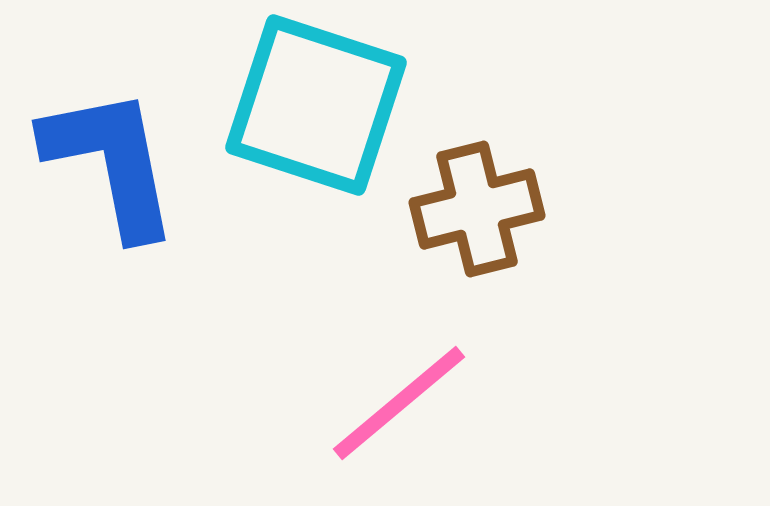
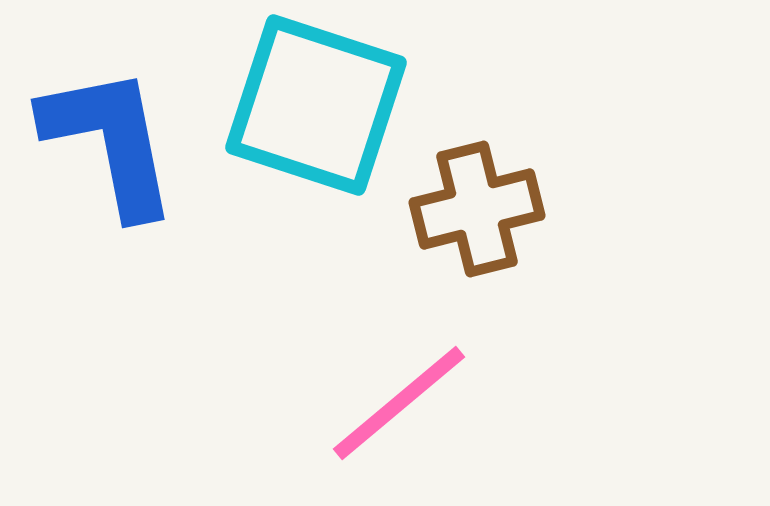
blue L-shape: moved 1 px left, 21 px up
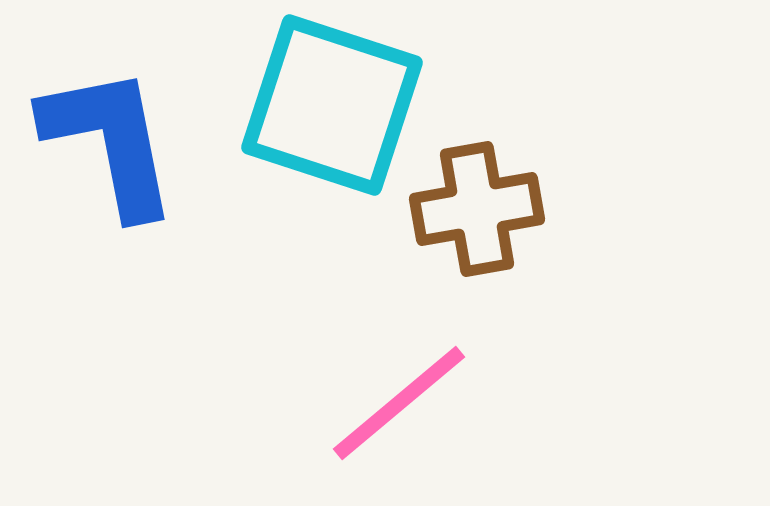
cyan square: moved 16 px right
brown cross: rotated 4 degrees clockwise
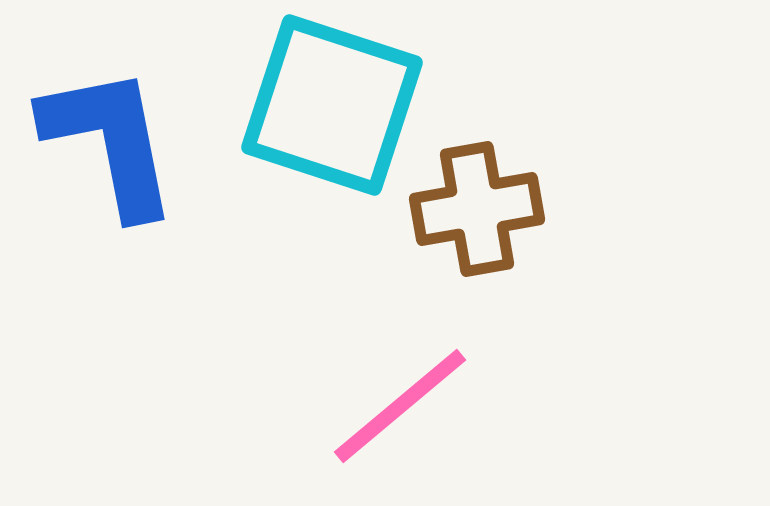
pink line: moved 1 px right, 3 px down
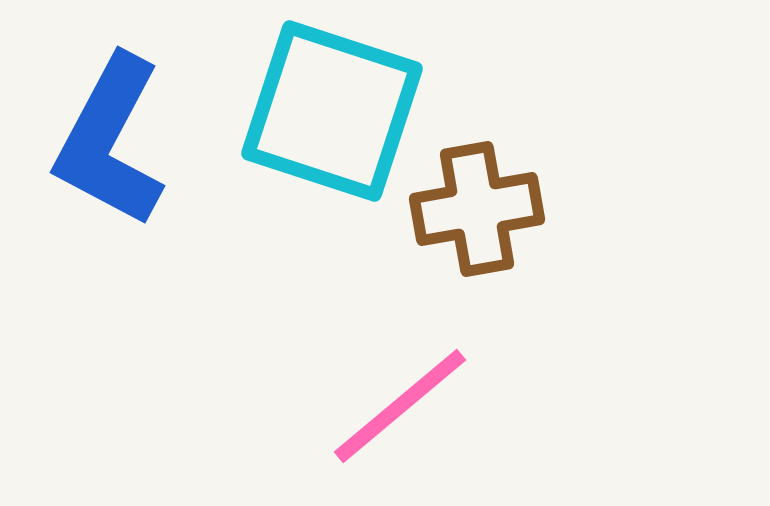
cyan square: moved 6 px down
blue L-shape: rotated 141 degrees counterclockwise
